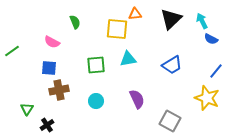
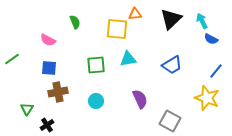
pink semicircle: moved 4 px left, 2 px up
green line: moved 8 px down
brown cross: moved 1 px left, 2 px down
purple semicircle: moved 3 px right
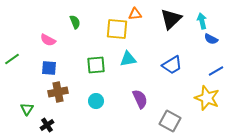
cyan arrow: rotated 14 degrees clockwise
blue line: rotated 21 degrees clockwise
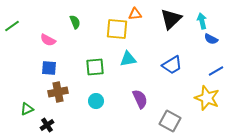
green line: moved 33 px up
green square: moved 1 px left, 2 px down
green triangle: rotated 32 degrees clockwise
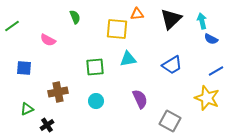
orange triangle: moved 2 px right
green semicircle: moved 5 px up
blue square: moved 25 px left
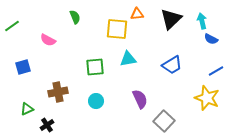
blue square: moved 1 px left, 1 px up; rotated 21 degrees counterclockwise
gray square: moved 6 px left; rotated 15 degrees clockwise
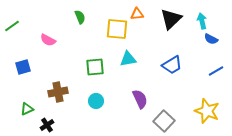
green semicircle: moved 5 px right
yellow star: moved 13 px down
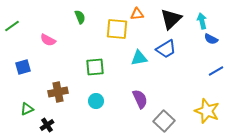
cyan triangle: moved 11 px right, 1 px up
blue trapezoid: moved 6 px left, 16 px up
